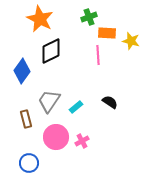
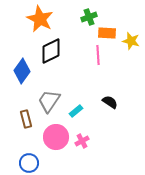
cyan rectangle: moved 4 px down
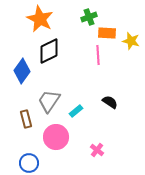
black diamond: moved 2 px left
pink cross: moved 15 px right, 9 px down; rotated 24 degrees counterclockwise
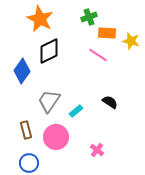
pink line: rotated 54 degrees counterclockwise
brown rectangle: moved 11 px down
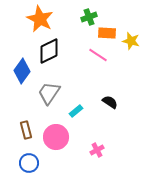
gray trapezoid: moved 8 px up
pink cross: rotated 24 degrees clockwise
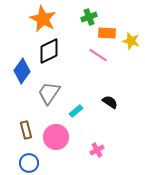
orange star: moved 3 px right
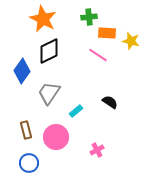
green cross: rotated 14 degrees clockwise
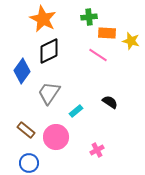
brown rectangle: rotated 36 degrees counterclockwise
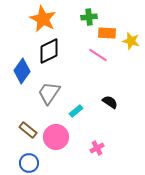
brown rectangle: moved 2 px right
pink cross: moved 2 px up
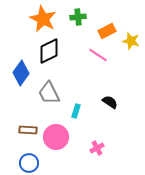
green cross: moved 11 px left
orange rectangle: moved 2 px up; rotated 30 degrees counterclockwise
blue diamond: moved 1 px left, 2 px down
gray trapezoid: rotated 60 degrees counterclockwise
cyan rectangle: rotated 32 degrees counterclockwise
brown rectangle: rotated 36 degrees counterclockwise
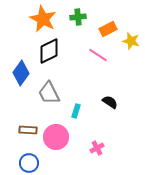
orange rectangle: moved 1 px right, 2 px up
